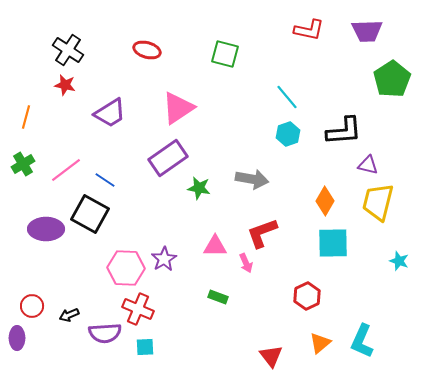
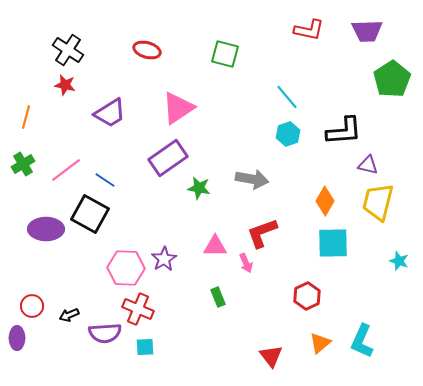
green rectangle at (218, 297): rotated 48 degrees clockwise
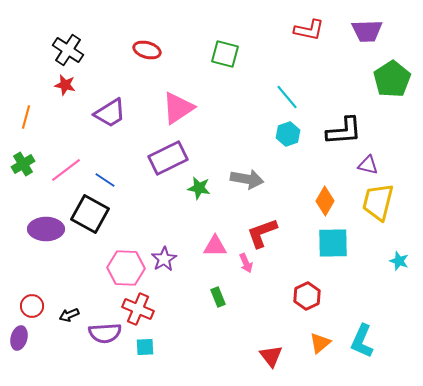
purple rectangle at (168, 158): rotated 9 degrees clockwise
gray arrow at (252, 179): moved 5 px left
purple ellipse at (17, 338): moved 2 px right; rotated 15 degrees clockwise
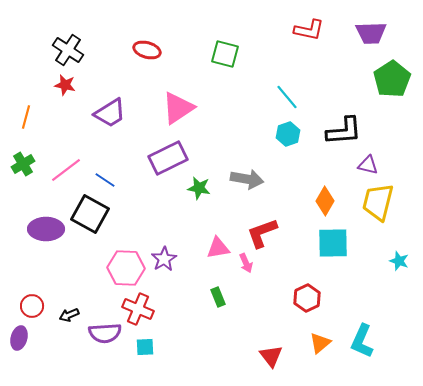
purple trapezoid at (367, 31): moved 4 px right, 2 px down
pink triangle at (215, 246): moved 3 px right, 2 px down; rotated 10 degrees counterclockwise
red hexagon at (307, 296): moved 2 px down
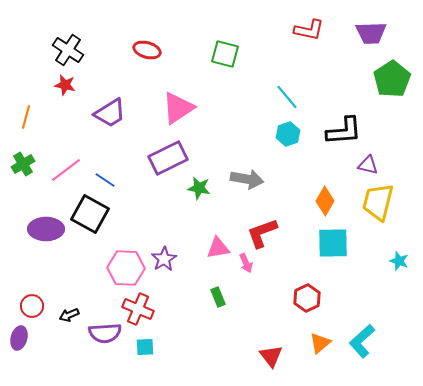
cyan L-shape at (362, 341): rotated 24 degrees clockwise
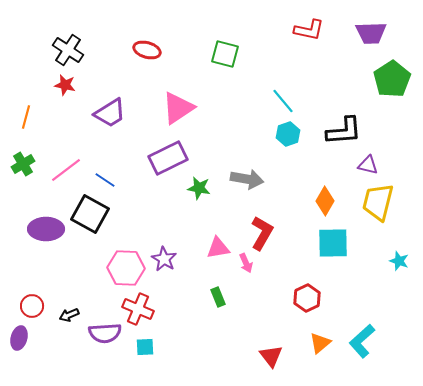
cyan line at (287, 97): moved 4 px left, 4 px down
red L-shape at (262, 233): rotated 140 degrees clockwise
purple star at (164, 259): rotated 10 degrees counterclockwise
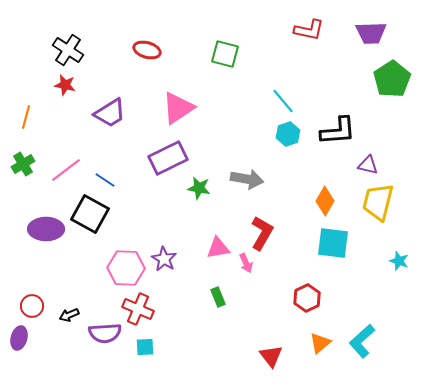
black L-shape at (344, 131): moved 6 px left
cyan square at (333, 243): rotated 8 degrees clockwise
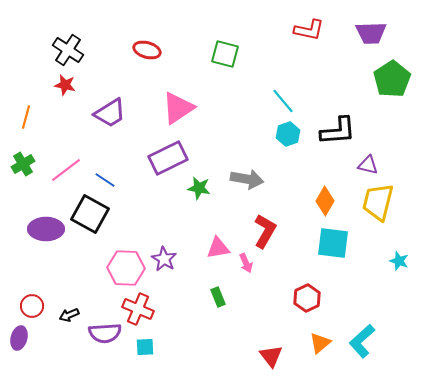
red L-shape at (262, 233): moved 3 px right, 2 px up
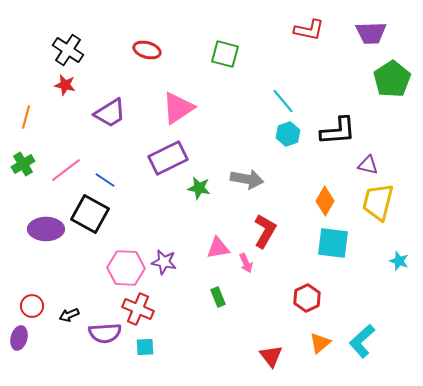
purple star at (164, 259): moved 3 px down; rotated 20 degrees counterclockwise
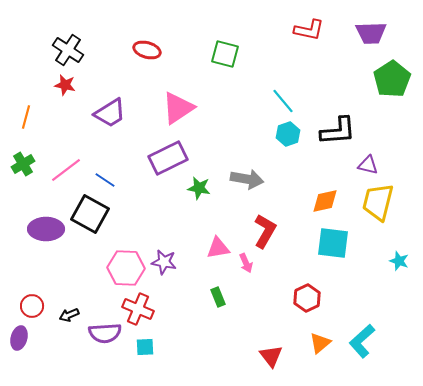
orange diamond at (325, 201): rotated 48 degrees clockwise
